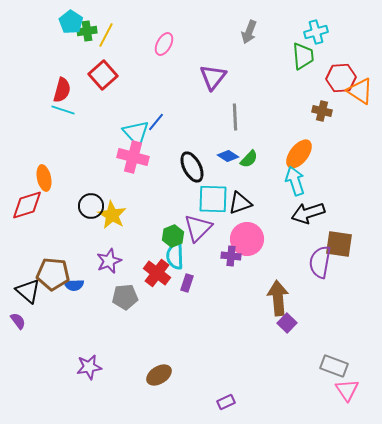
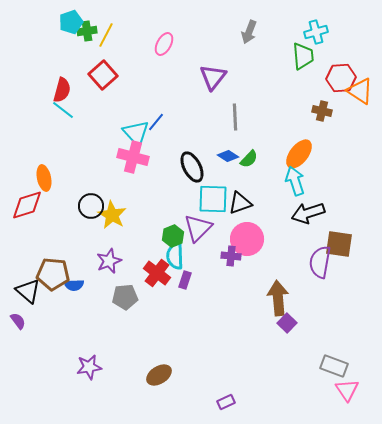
cyan pentagon at (71, 22): rotated 20 degrees clockwise
cyan line at (63, 110): rotated 20 degrees clockwise
purple rectangle at (187, 283): moved 2 px left, 3 px up
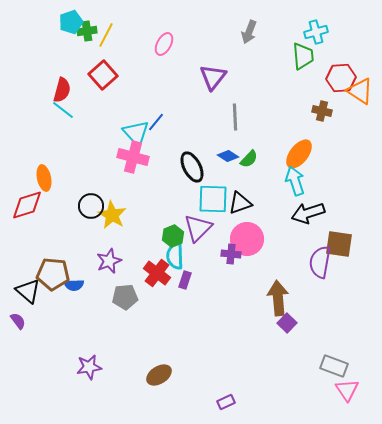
purple cross at (231, 256): moved 2 px up
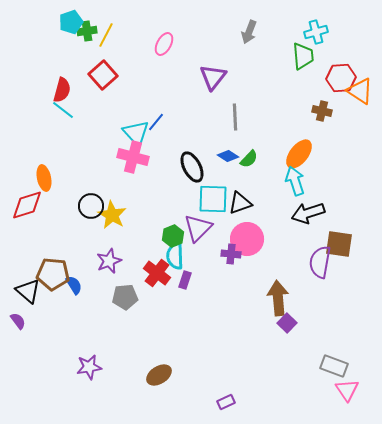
blue semicircle at (74, 285): rotated 120 degrees counterclockwise
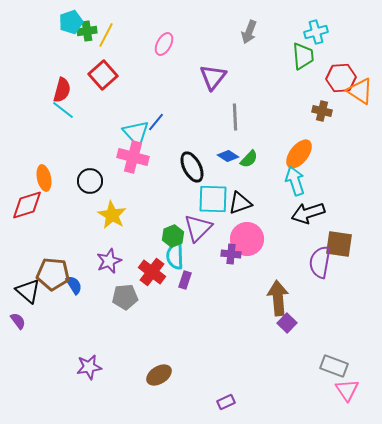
black circle at (91, 206): moved 1 px left, 25 px up
red cross at (157, 273): moved 5 px left, 1 px up
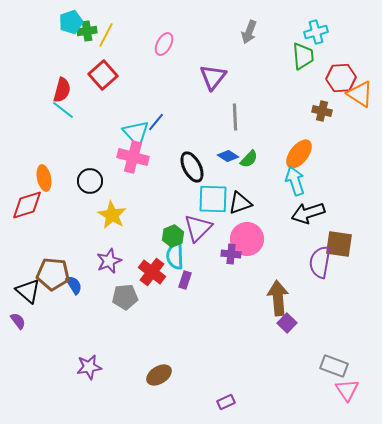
orange triangle at (360, 91): moved 3 px down
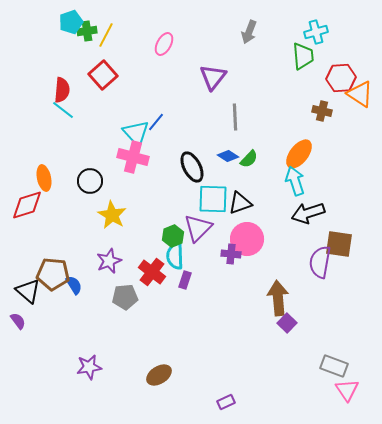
red semicircle at (62, 90): rotated 10 degrees counterclockwise
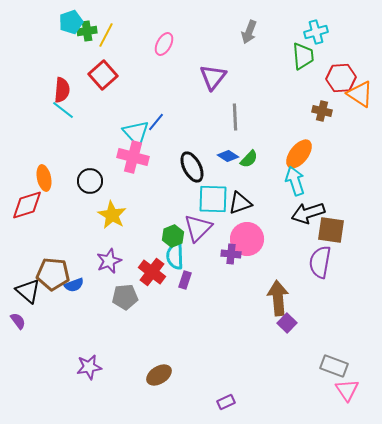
brown square at (339, 244): moved 8 px left, 14 px up
blue semicircle at (74, 285): rotated 102 degrees clockwise
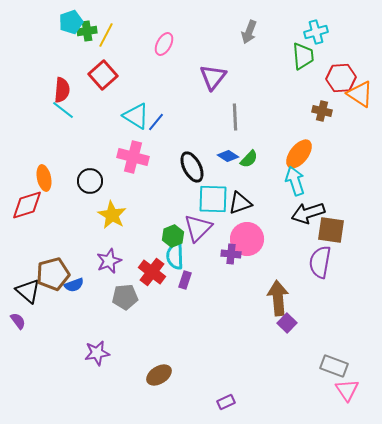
cyan triangle at (136, 133): moved 17 px up; rotated 16 degrees counterclockwise
brown pentagon at (53, 274): rotated 20 degrees counterclockwise
purple star at (89, 367): moved 8 px right, 14 px up
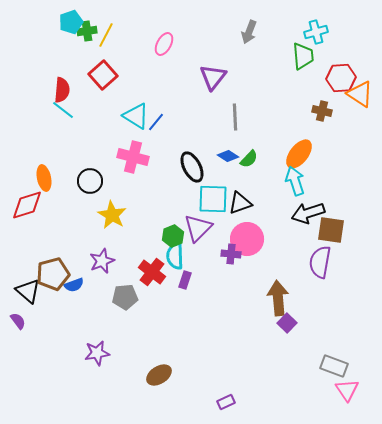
purple star at (109, 261): moved 7 px left
